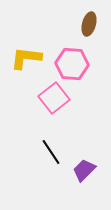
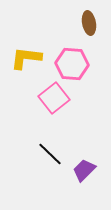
brown ellipse: moved 1 px up; rotated 25 degrees counterclockwise
black line: moved 1 px left, 2 px down; rotated 12 degrees counterclockwise
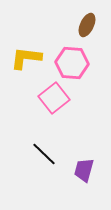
brown ellipse: moved 2 px left, 2 px down; rotated 35 degrees clockwise
pink hexagon: moved 1 px up
black line: moved 6 px left
purple trapezoid: rotated 30 degrees counterclockwise
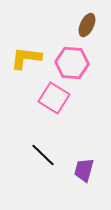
pink square: rotated 20 degrees counterclockwise
black line: moved 1 px left, 1 px down
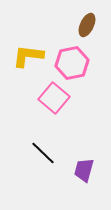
yellow L-shape: moved 2 px right, 2 px up
pink hexagon: rotated 16 degrees counterclockwise
pink square: rotated 8 degrees clockwise
black line: moved 2 px up
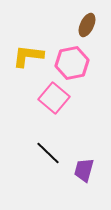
black line: moved 5 px right
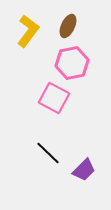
brown ellipse: moved 19 px left, 1 px down
yellow L-shape: moved 25 px up; rotated 120 degrees clockwise
pink square: rotated 12 degrees counterclockwise
purple trapezoid: rotated 150 degrees counterclockwise
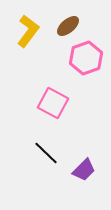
brown ellipse: rotated 25 degrees clockwise
pink hexagon: moved 14 px right, 5 px up; rotated 8 degrees counterclockwise
pink square: moved 1 px left, 5 px down
black line: moved 2 px left
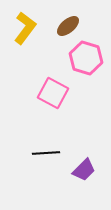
yellow L-shape: moved 3 px left, 3 px up
pink hexagon: rotated 24 degrees counterclockwise
pink square: moved 10 px up
black line: rotated 48 degrees counterclockwise
